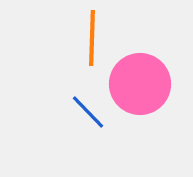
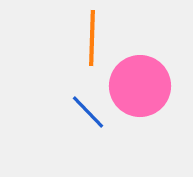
pink circle: moved 2 px down
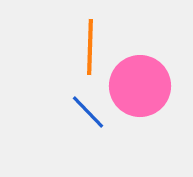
orange line: moved 2 px left, 9 px down
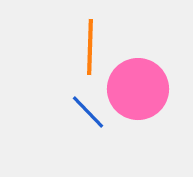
pink circle: moved 2 px left, 3 px down
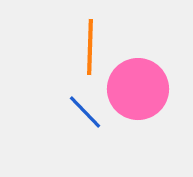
blue line: moved 3 px left
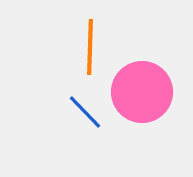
pink circle: moved 4 px right, 3 px down
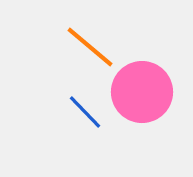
orange line: rotated 52 degrees counterclockwise
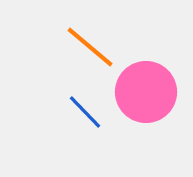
pink circle: moved 4 px right
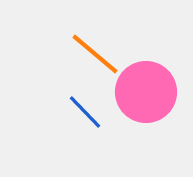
orange line: moved 5 px right, 7 px down
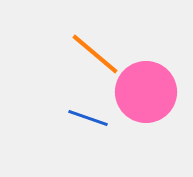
blue line: moved 3 px right, 6 px down; rotated 27 degrees counterclockwise
